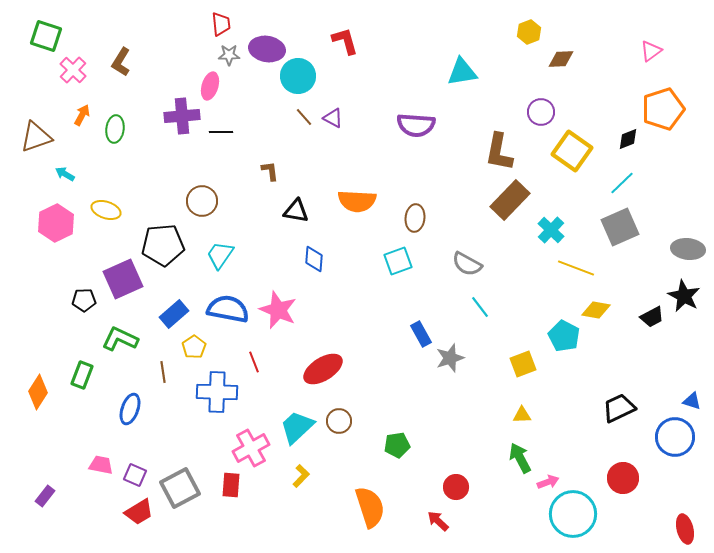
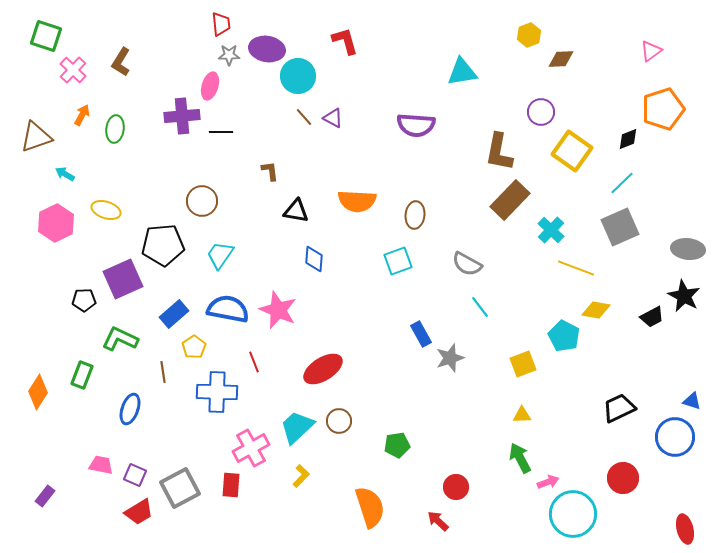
yellow hexagon at (529, 32): moved 3 px down
brown ellipse at (415, 218): moved 3 px up
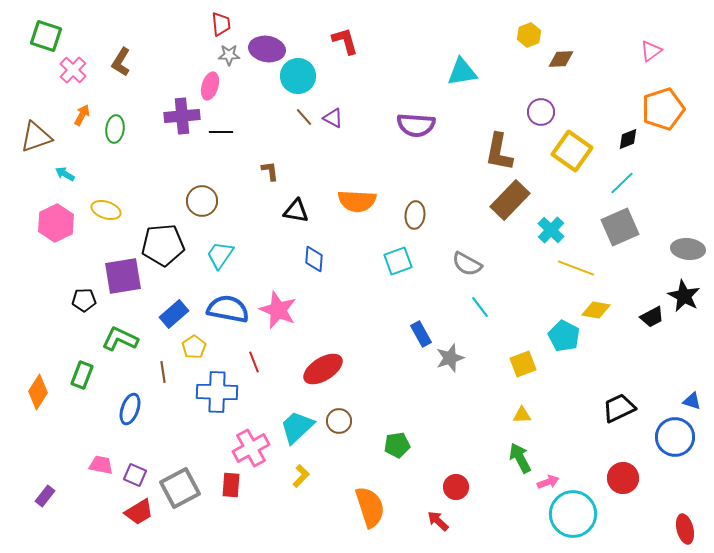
purple square at (123, 279): moved 3 px up; rotated 15 degrees clockwise
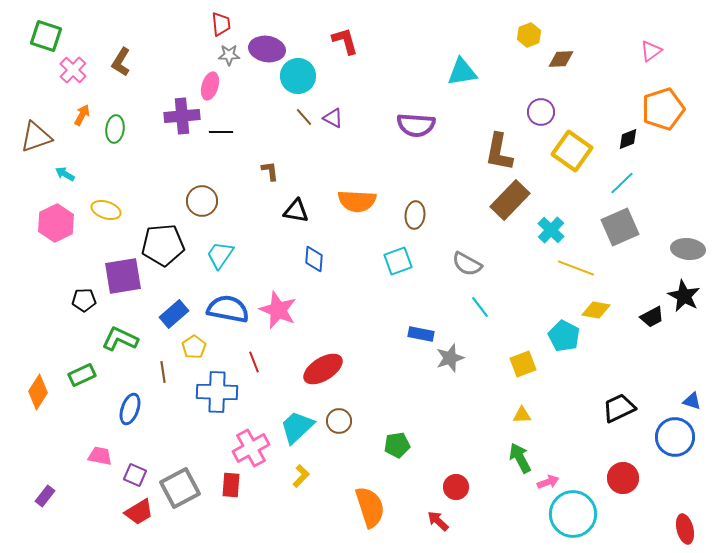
blue rectangle at (421, 334): rotated 50 degrees counterclockwise
green rectangle at (82, 375): rotated 44 degrees clockwise
pink trapezoid at (101, 465): moved 1 px left, 9 px up
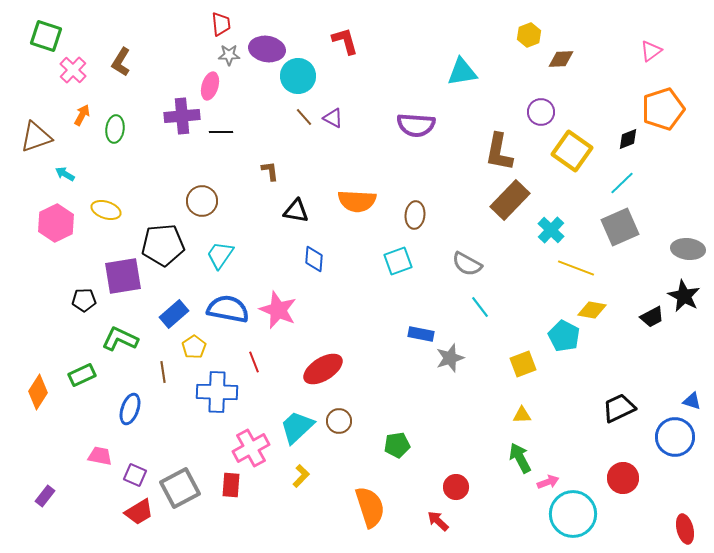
yellow diamond at (596, 310): moved 4 px left
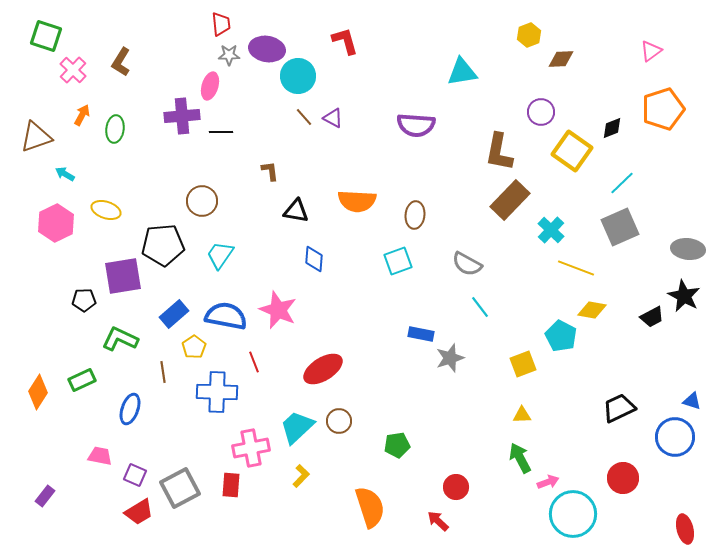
black diamond at (628, 139): moved 16 px left, 11 px up
blue semicircle at (228, 309): moved 2 px left, 7 px down
cyan pentagon at (564, 336): moved 3 px left
green rectangle at (82, 375): moved 5 px down
pink cross at (251, 448): rotated 18 degrees clockwise
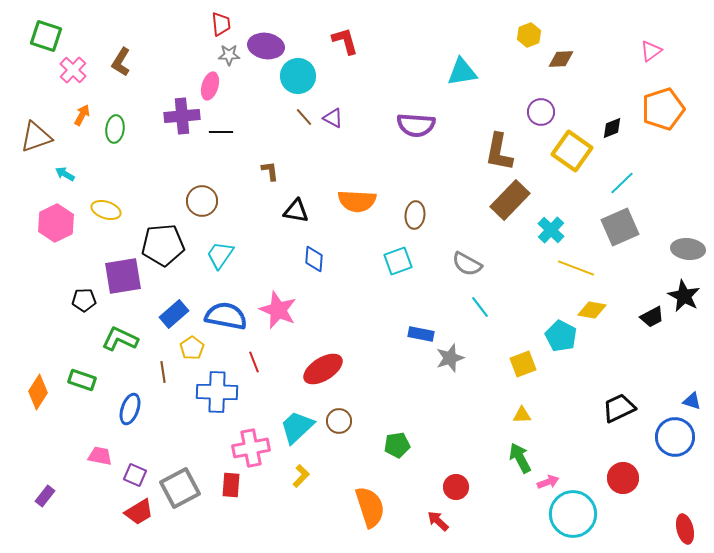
purple ellipse at (267, 49): moved 1 px left, 3 px up
yellow pentagon at (194, 347): moved 2 px left, 1 px down
green rectangle at (82, 380): rotated 44 degrees clockwise
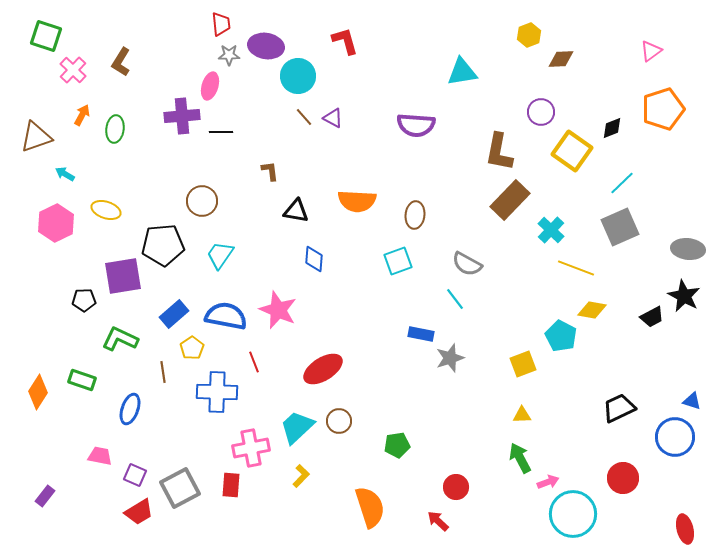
cyan line at (480, 307): moved 25 px left, 8 px up
